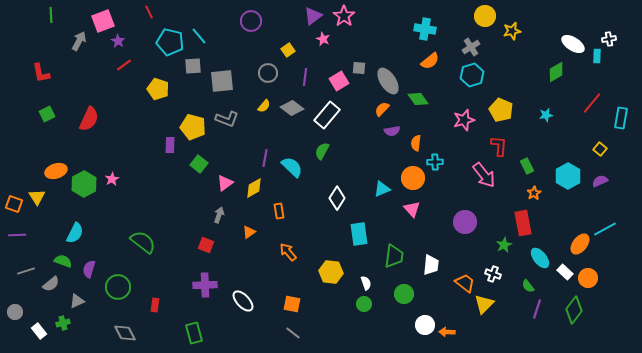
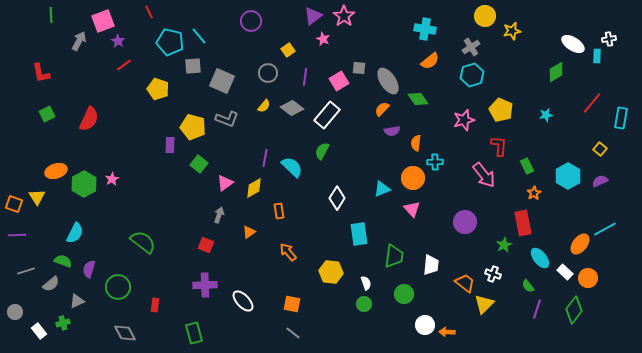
gray square at (222, 81): rotated 30 degrees clockwise
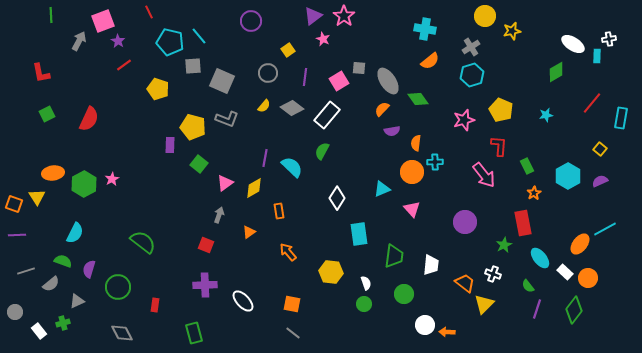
orange ellipse at (56, 171): moved 3 px left, 2 px down; rotated 10 degrees clockwise
orange circle at (413, 178): moved 1 px left, 6 px up
gray diamond at (125, 333): moved 3 px left
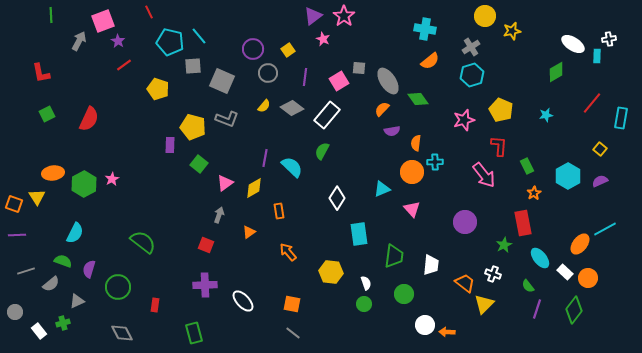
purple circle at (251, 21): moved 2 px right, 28 px down
